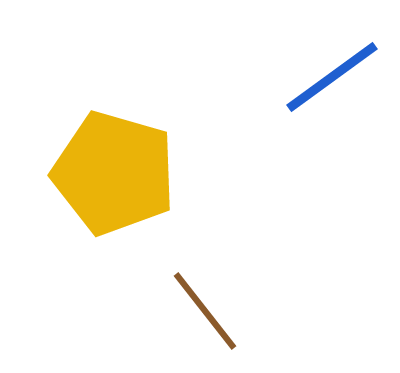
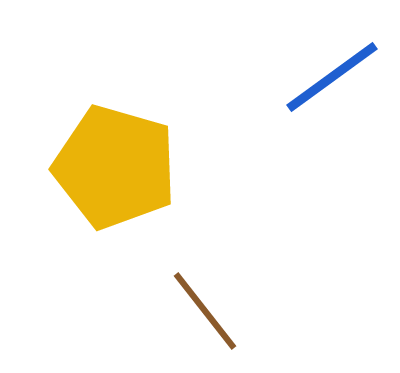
yellow pentagon: moved 1 px right, 6 px up
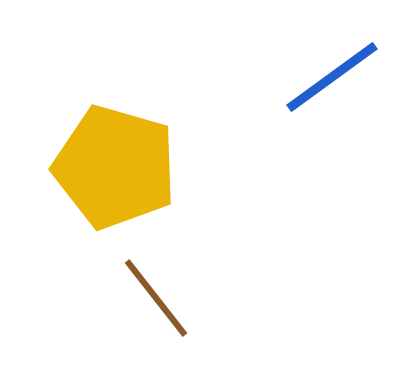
brown line: moved 49 px left, 13 px up
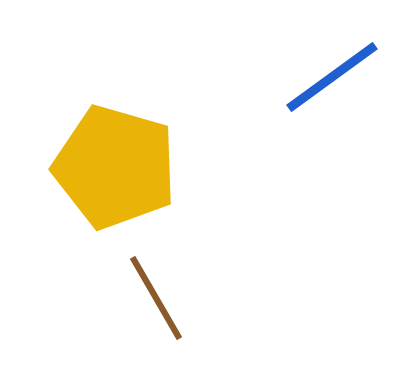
brown line: rotated 8 degrees clockwise
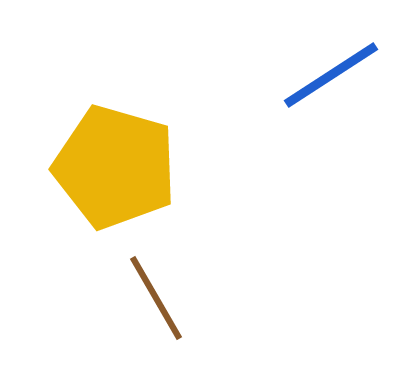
blue line: moved 1 px left, 2 px up; rotated 3 degrees clockwise
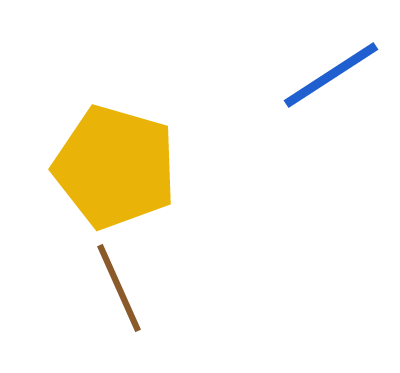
brown line: moved 37 px left, 10 px up; rotated 6 degrees clockwise
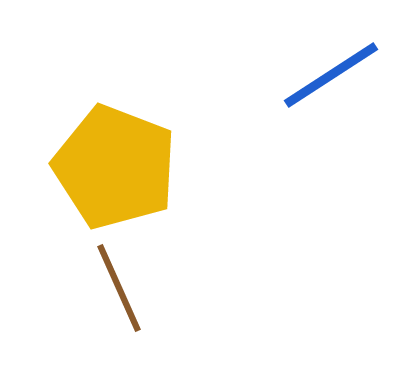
yellow pentagon: rotated 5 degrees clockwise
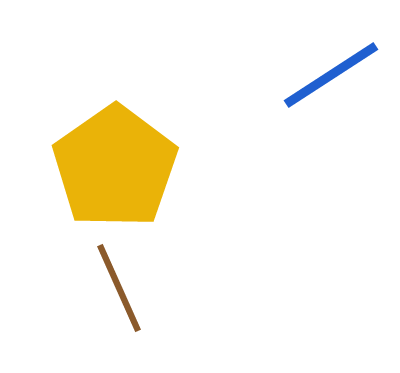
yellow pentagon: rotated 16 degrees clockwise
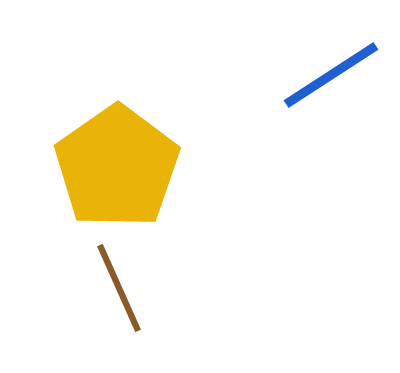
yellow pentagon: moved 2 px right
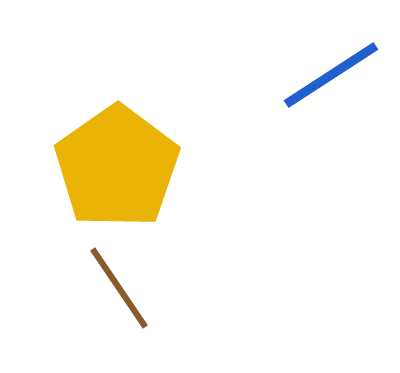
brown line: rotated 10 degrees counterclockwise
